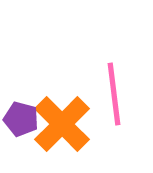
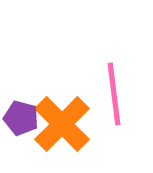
purple pentagon: moved 1 px up
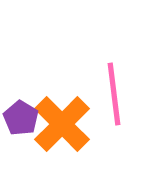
purple pentagon: rotated 16 degrees clockwise
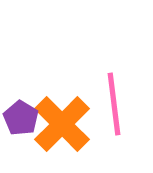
pink line: moved 10 px down
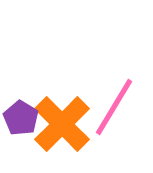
pink line: moved 3 px down; rotated 38 degrees clockwise
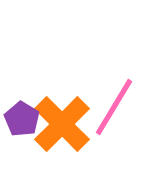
purple pentagon: moved 1 px right, 1 px down
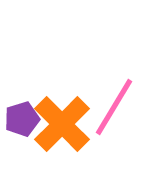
purple pentagon: rotated 24 degrees clockwise
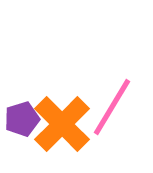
pink line: moved 2 px left
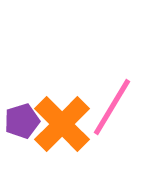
purple pentagon: moved 2 px down
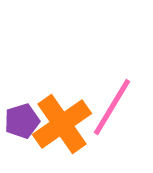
orange cross: rotated 10 degrees clockwise
